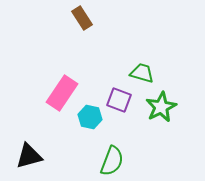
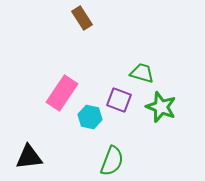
green star: rotated 24 degrees counterclockwise
black triangle: moved 1 px down; rotated 8 degrees clockwise
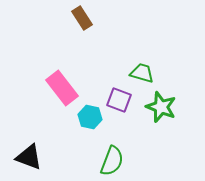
pink rectangle: moved 5 px up; rotated 72 degrees counterclockwise
black triangle: rotated 28 degrees clockwise
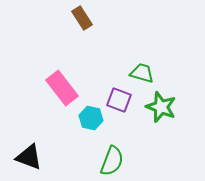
cyan hexagon: moved 1 px right, 1 px down
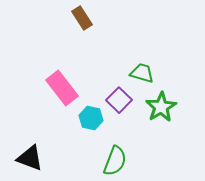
purple square: rotated 25 degrees clockwise
green star: rotated 20 degrees clockwise
black triangle: moved 1 px right, 1 px down
green semicircle: moved 3 px right
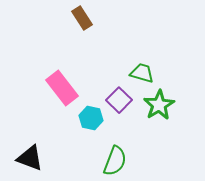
green star: moved 2 px left, 2 px up
